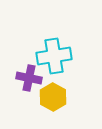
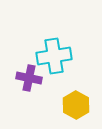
yellow hexagon: moved 23 px right, 8 px down
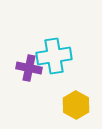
purple cross: moved 10 px up
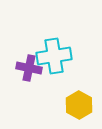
yellow hexagon: moved 3 px right
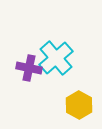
cyan cross: moved 2 px right, 2 px down; rotated 32 degrees counterclockwise
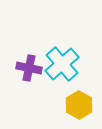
cyan cross: moved 6 px right, 6 px down
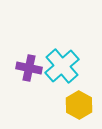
cyan cross: moved 2 px down
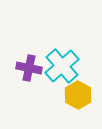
yellow hexagon: moved 1 px left, 10 px up
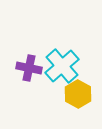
yellow hexagon: moved 1 px up
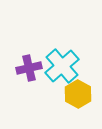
purple cross: rotated 25 degrees counterclockwise
